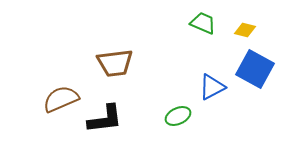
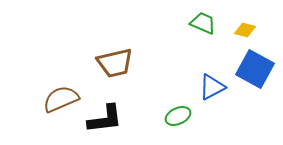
brown trapezoid: rotated 6 degrees counterclockwise
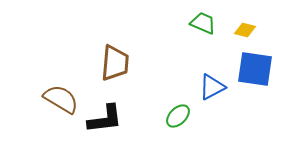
brown trapezoid: rotated 72 degrees counterclockwise
blue square: rotated 21 degrees counterclockwise
brown semicircle: rotated 54 degrees clockwise
green ellipse: rotated 20 degrees counterclockwise
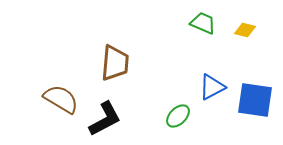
blue square: moved 31 px down
black L-shape: rotated 21 degrees counterclockwise
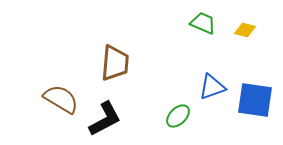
blue triangle: rotated 8 degrees clockwise
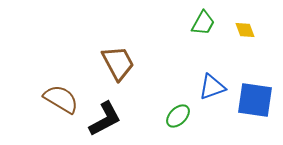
green trapezoid: rotated 96 degrees clockwise
yellow diamond: rotated 55 degrees clockwise
brown trapezoid: moved 3 px right; rotated 33 degrees counterclockwise
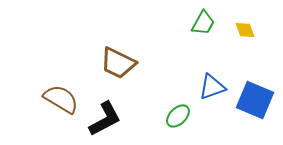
brown trapezoid: rotated 144 degrees clockwise
blue square: rotated 15 degrees clockwise
